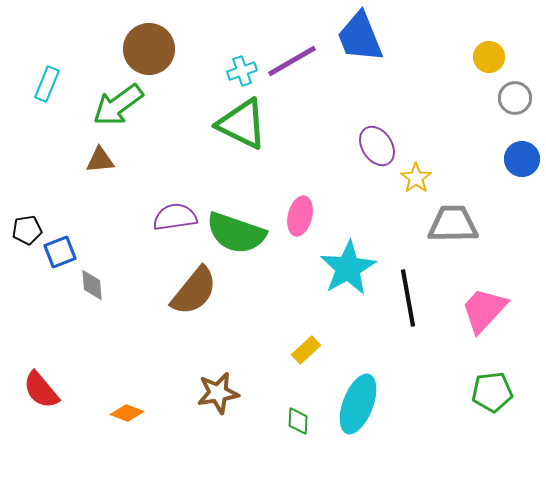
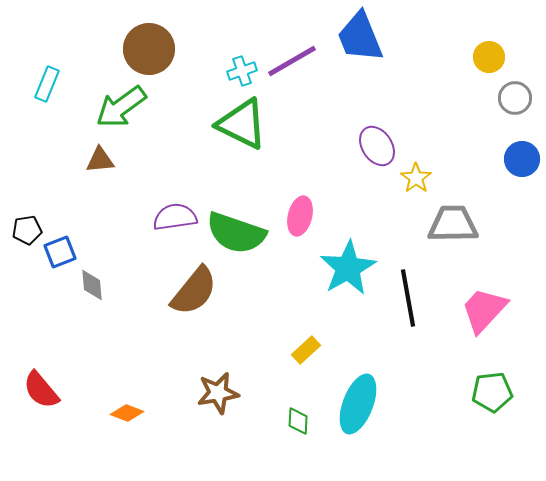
green arrow: moved 3 px right, 2 px down
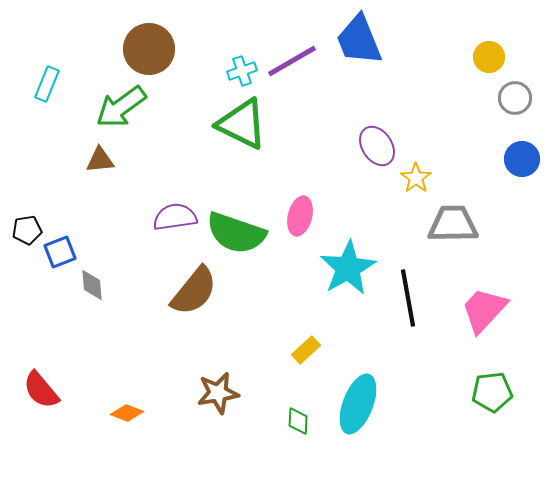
blue trapezoid: moved 1 px left, 3 px down
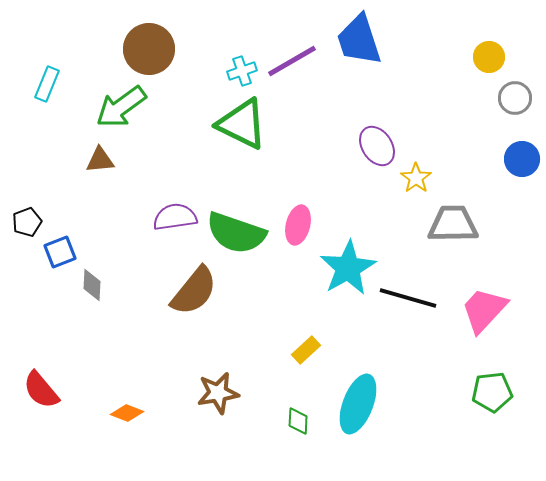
blue trapezoid: rotated 4 degrees clockwise
pink ellipse: moved 2 px left, 9 px down
black pentagon: moved 8 px up; rotated 12 degrees counterclockwise
gray diamond: rotated 8 degrees clockwise
black line: rotated 64 degrees counterclockwise
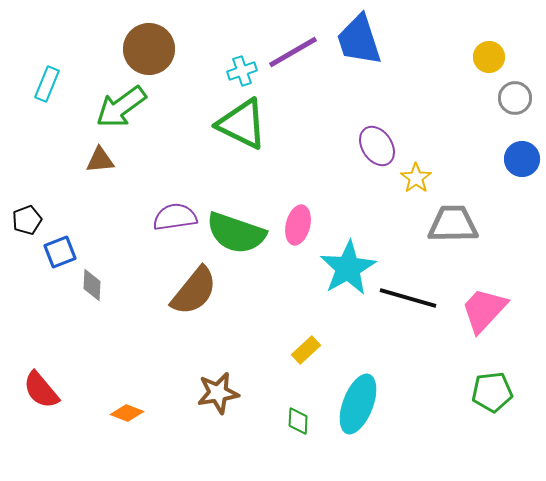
purple line: moved 1 px right, 9 px up
black pentagon: moved 2 px up
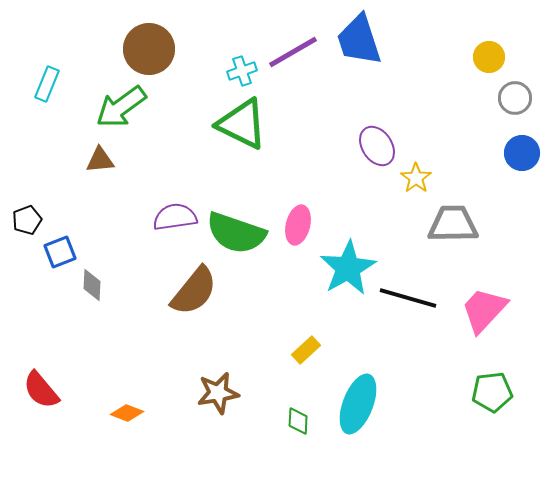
blue circle: moved 6 px up
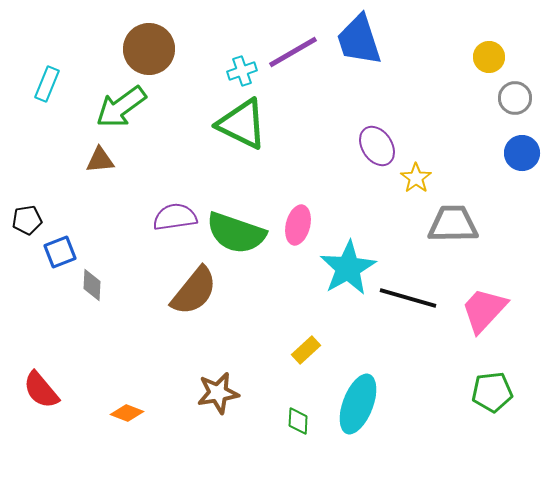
black pentagon: rotated 12 degrees clockwise
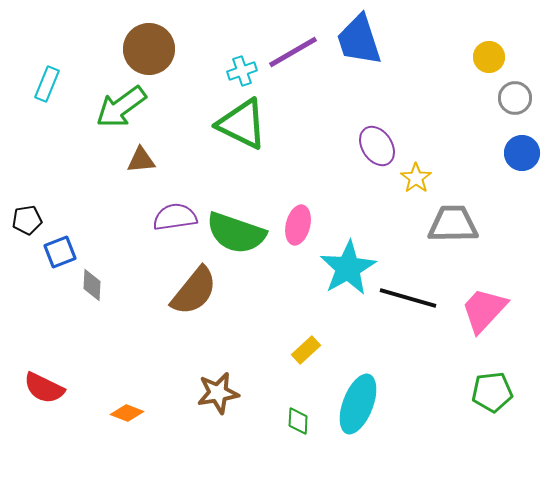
brown triangle: moved 41 px right
red semicircle: moved 3 px right, 2 px up; rotated 24 degrees counterclockwise
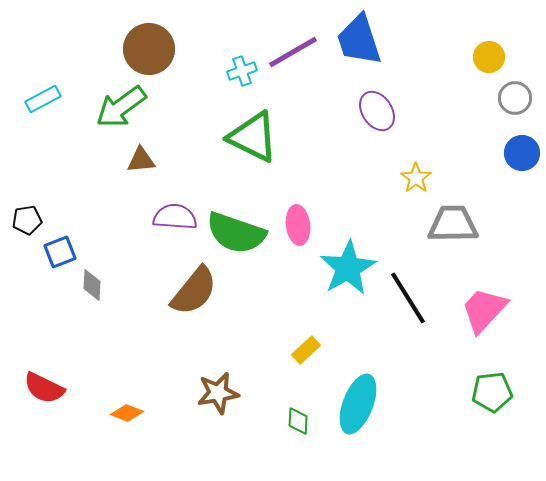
cyan rectangle: moved 4 px left, 15 px down; rotated 40 degrees clockwise
green triangle: moved 11 px right, 13 px down
purple ellipse: moved 35 px up
purple semicircle: rotated 12 degrees clockwise
pink ellipse: rotated 21 degrees counterclockwise
black line: rotated 42 degrees clockwise
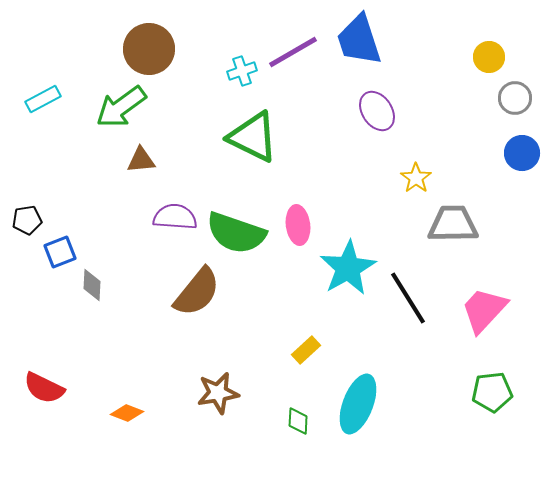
brown semicircle: moved 3 px right, 1 px down
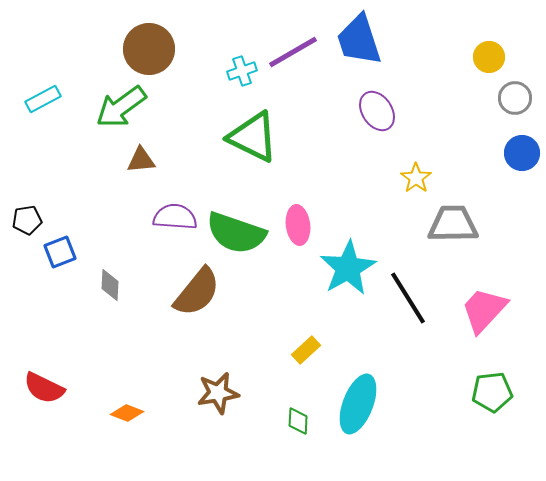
gray diamond: moved 18 px right
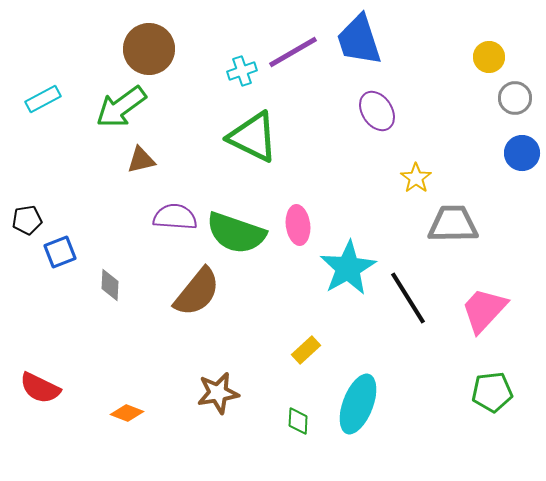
brown triangle: rotated 8 degrees counterclockwise
red semicircle: moved 4 px left
